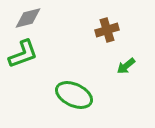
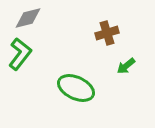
brown cross: moved 3 px down
green L-shape: moved 3 px left; rotated 32 degrees counterclockwise
green ellipse: moved 2 px right, 7 px up
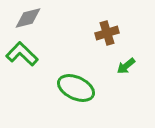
green L-shape: moved 2 px right; rotated 84 degrees counterclockwise
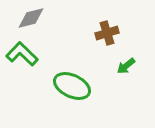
gray diamond: moved 3 px right
green ellipse: moved 4 px left, 2 px up
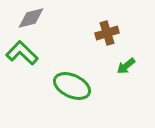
green L-shape: moved 1 px up
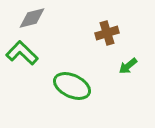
gray diamond: moved 1 px right
green arrow: moved 2 px right
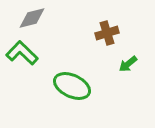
green arrow: moved 2 px up
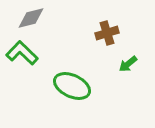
gray diamond: moved 1 px left
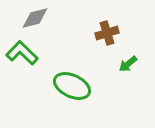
gray diamond: moved 4 px right
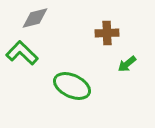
brown cross: rotated 15 degrees clockwise
green arrow: moved 1 px left
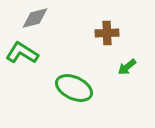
green L-shape: rotated 12 degrees counterclockwise
green arrow: moved 3 px down
green ellipse: moved 2 px right, 2 px down
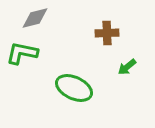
green L-shape: rotated 20 degrees counterclockwise
